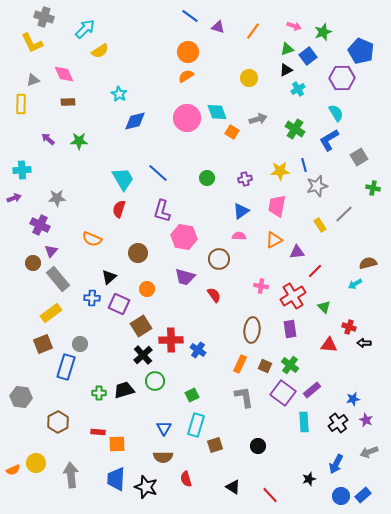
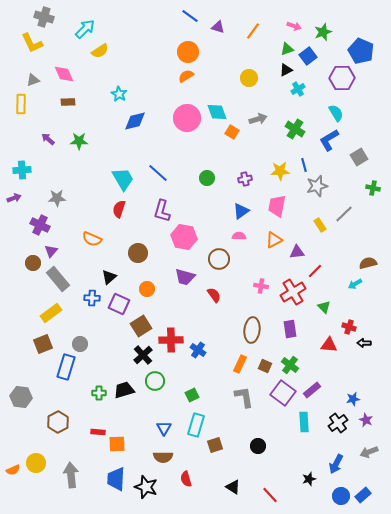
red cross at (293, 296): moved 4 px up
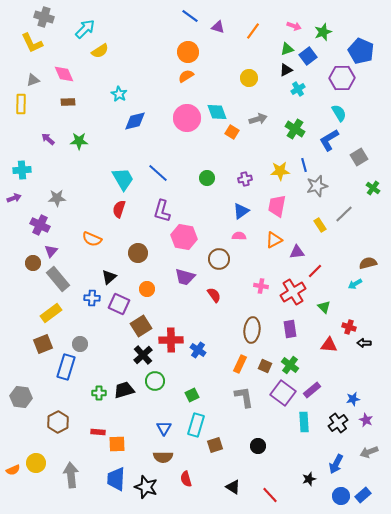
cyan semicircle at (336, 113): moved 3 px right
green cross at (373, 188): rotated 24 degrees clockwise
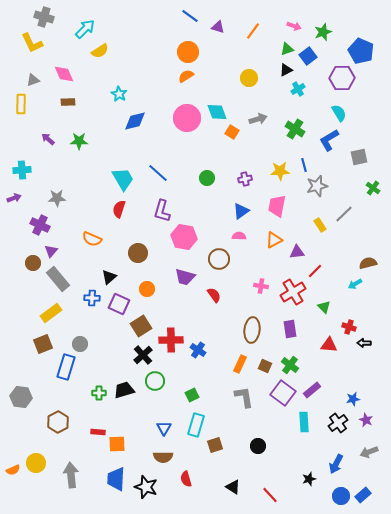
gray square at (359, 157): rotated 18 degrees clockwise
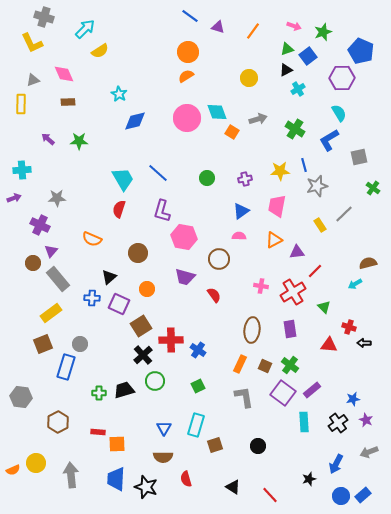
green square at (192, 395): moved 6 px right, 9 px up
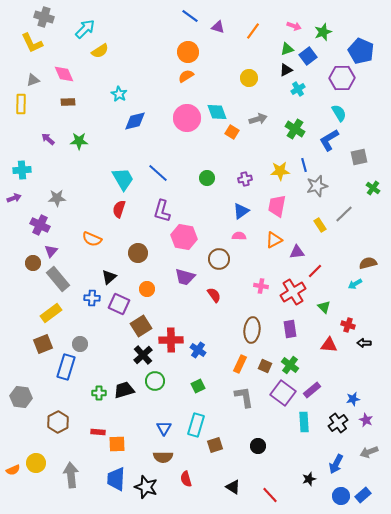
red cross at (349, 327): moved 1 px left, 2 px up
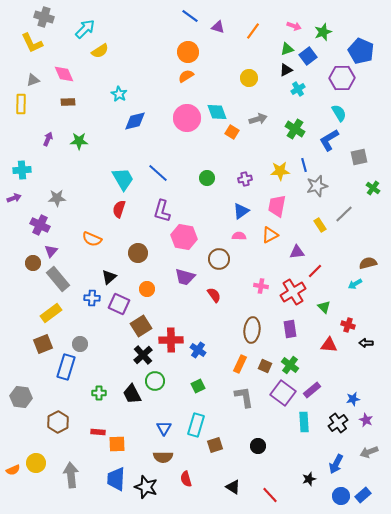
purple arrow at (48, 139): rotated 72 degrees clockwise
orange triangle at (274, 240): moved 4 px left, 5 px up
black arrow at (364, 343): moved 2 px right
black trapezoid at (124, 390): moved 8 px right, 4 px down; rotated 100 degrees counterclockwise
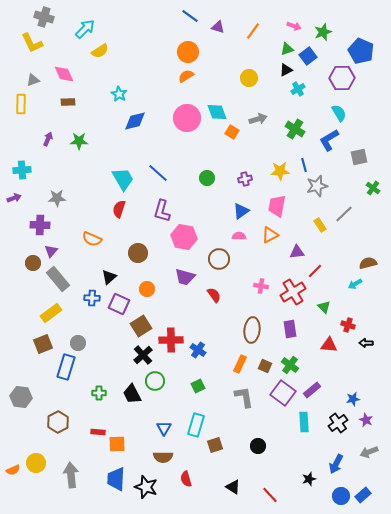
purple cross at (40, 225): rotated 24 degrees counterclockwise
gray circle at (80, 344): moved 2 px left, 1 px up
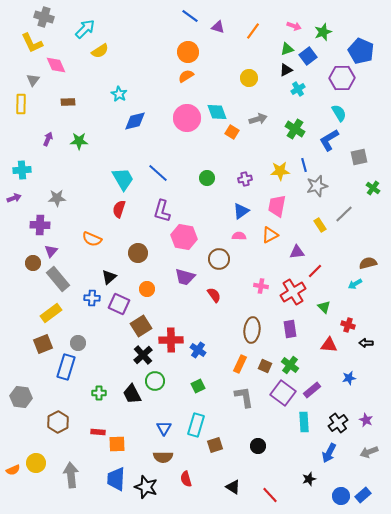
pink diamond at (64, 74): moved 8 px left, 9 px up
gray triangle at (33, 80): rotated 32 degrees counterclockwise
blue star at (353, 399): moved 4 px left, 21 px up
blue arrow at (336, 464): moved 7 px left, 11 px up
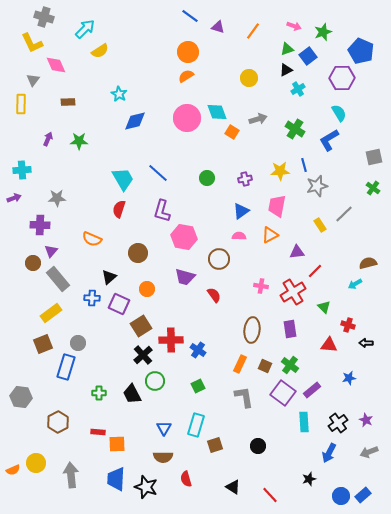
gray square at (359, 157): moved 15 px right
